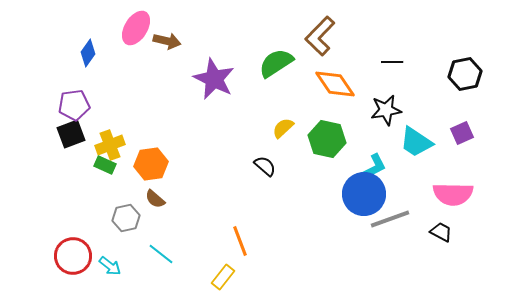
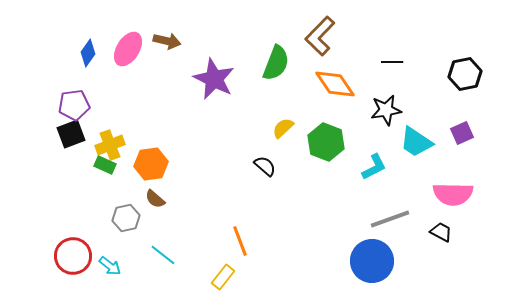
pink ellipse: moved 8 px left, 21 px down
green semicircle: rotated 144 degrees clockwise
green hexagon: moved 1 px left, 3 px down; rotated 9 degrees clockwise
blue circle: moved 8 px right, 67 px down
cyan line: moved 2 px right, 1 px down
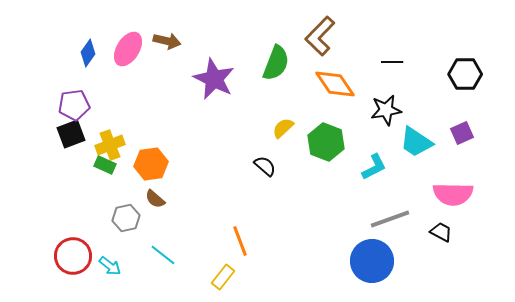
black hexagon: rotated 12 degrees clockwise
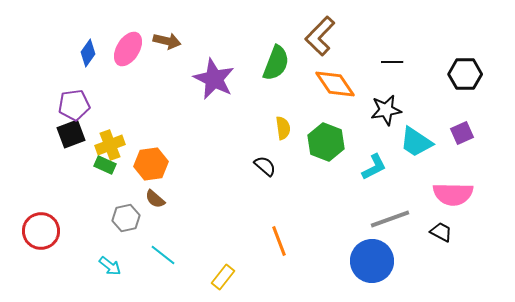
yellow semicircle: rotated 125 degrees clockwise
orange line: moved 39 px right
red circle: moved 32 px left, 25 px up
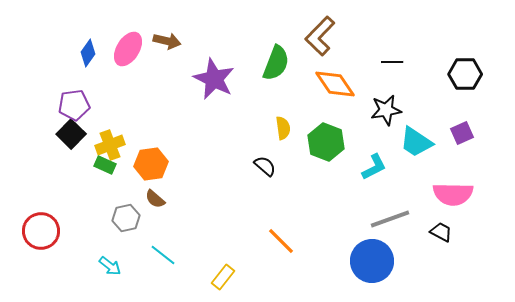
black square: rotated 24 degrees counterclockwise
orange line: moved 2 px right; rotated 24 degrees counterclockwise
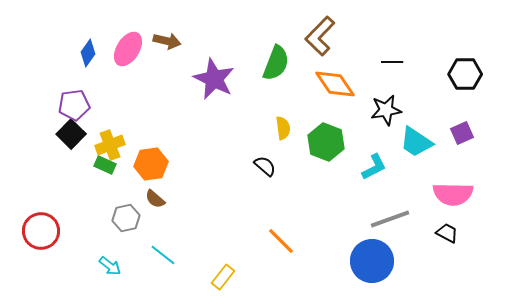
black trapezoid: moved 6 px right, 1 px down
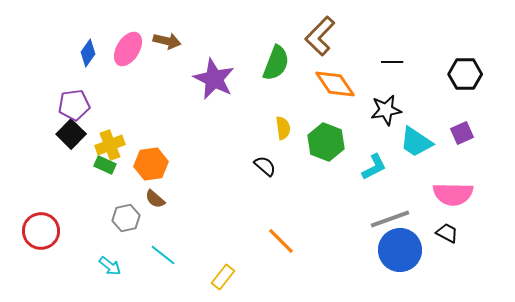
blue circle: moved 28 px right, 11 px up
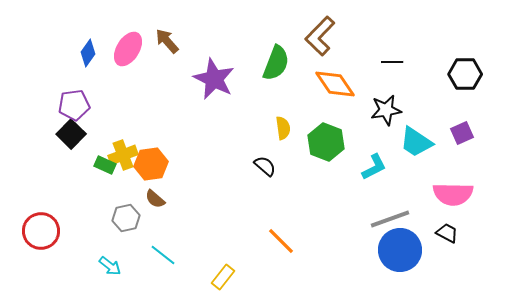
brown arrow: rotated 144 degrees counterclockwise
yellow cross: moved 13 px right, 10 px down
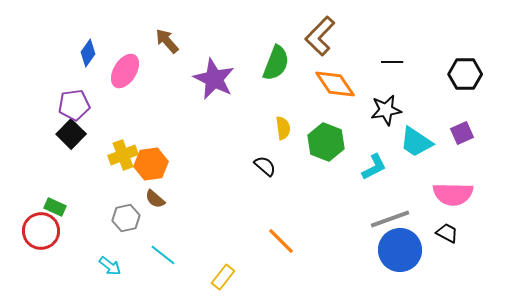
pink ellipse: moved 3 px left, 22 px down
green rectangle: moved 50 px left, 42 px down
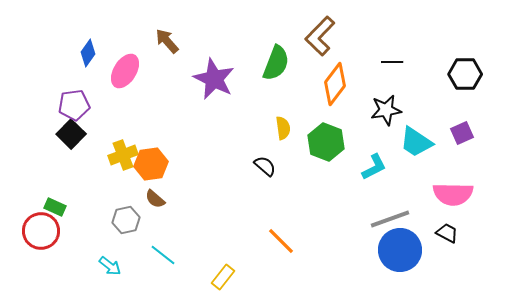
orange diamond: rotated 72 degrees clockwise
gray hexagon: moved 2 px down
